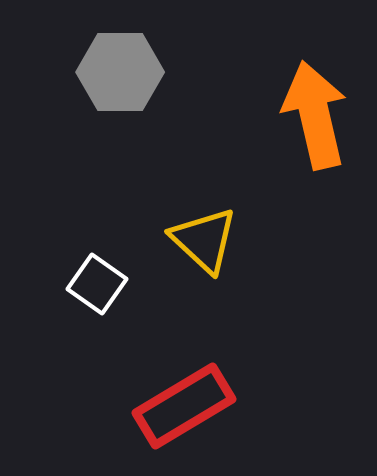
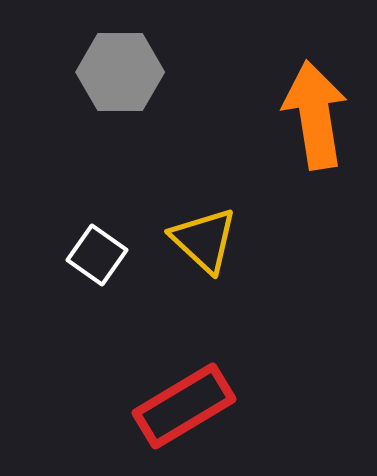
orange arrow: rotated 4 degrees clockwise
white square: moved 29 px up
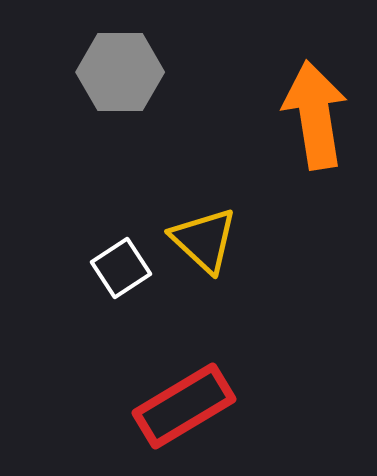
white square: moved 24 px right, 13 px down; rotated 22 degrees clockwise
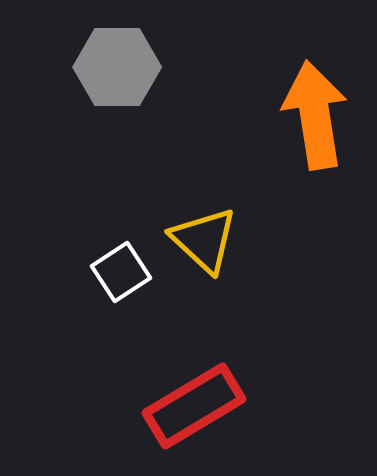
gray hexagon: moved 3 px left, 5 px up
white square: moved 4 px down
red rectangle: moved 10 px right
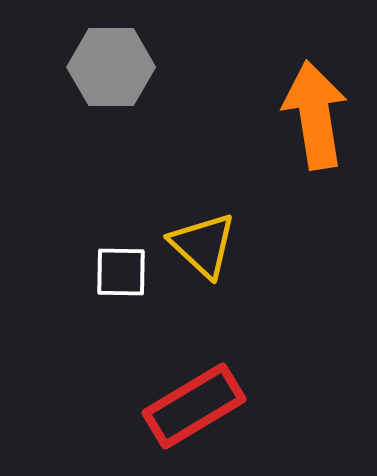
gray hexagon: moved 6 px left
yellow triangle: moved 1 px left, 5 px down
white square: rotated 34 degrees clockwise
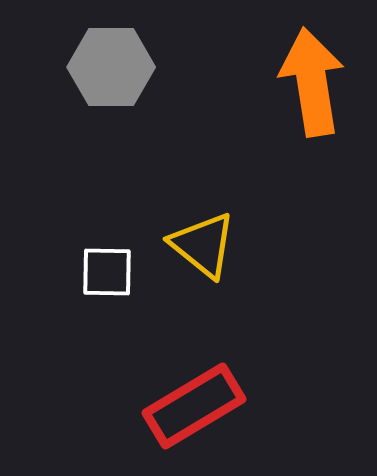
orange arrow: moved 3 px left, 33 px up
yellow triangle: rotated 4 degrees counterclockwise
white square: moved 14 px left
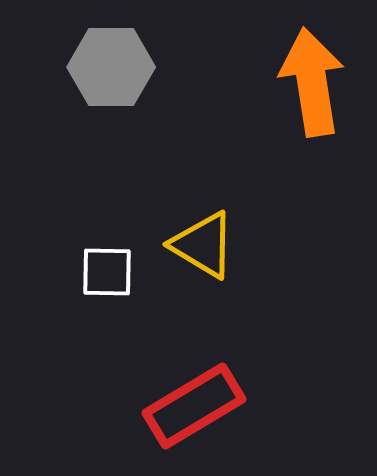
yellow triangle: rotated 8 degrees counterclockwise
